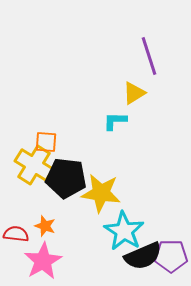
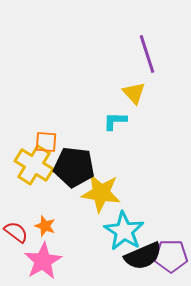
purple line: moved 2 px left, 2 px up
yellow triangle: rotated 40 degrees counterclockwise
black pentagon: moved 8 px right, 11 px up
red semicircle: moved 2 px up; rotated 30 degrees clockwise
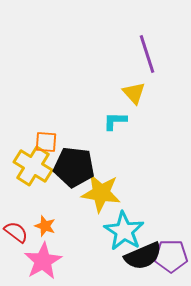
yellow cross: moved 1 px left, 1 px down
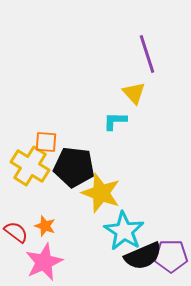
yellow cross: moved 3 px left
yellow star: rotated 12 degrees clockwise
pink star: moved 1 px right, 1 px down; rotated 6 degrees clockwise
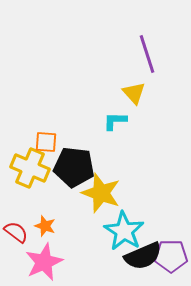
yellow cross: moved 2 px down; rotated 9 degrees counterclockwise
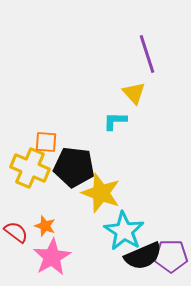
pink star: moved 8 px right, 5 px up; rotated 6 degrees counterclockwise
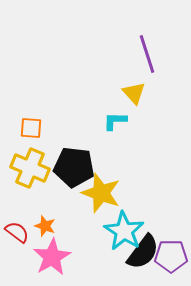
orange square: moved 15 px left, 14 px up
red semicircle: moved 1 px right
black semicircle: moved 4 px up; rotated 30 degrees counterclockwise
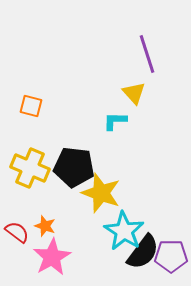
orange square: moved 22 px up; rotated 10 degrees clockwise
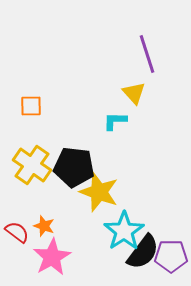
orange square: rotated 15 degrees counterclockwise
yellow cross: moved 2 px right, 3 px up; rotated 12 degrees clockwise
yellow star: moved 2 px left, 1 px up
orange star: moved 1 px left
cyan star: rotated 6 degrees clockwise
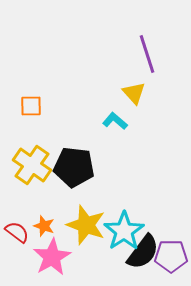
cyan L-shape: rotated 40 degrees clockwise
yellow star: moved 13 px left, 33 px down
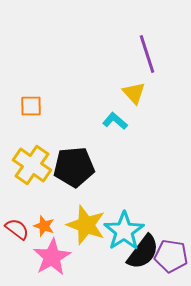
black pentagon: rotated 12 degrees counterclockwise
red semicircle: moved 3 px up
purple pentagon: rotated 8 degrees clockwise
